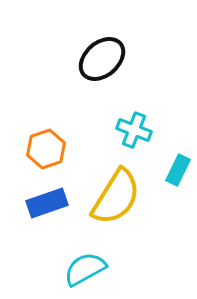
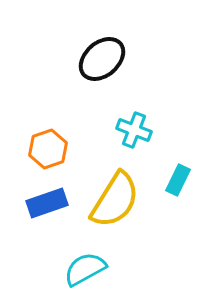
orange hexagon: moved 2 px right
cyan rectangle: moved 10 px down
yellow semicircle: moved 1 px left, 3 px down
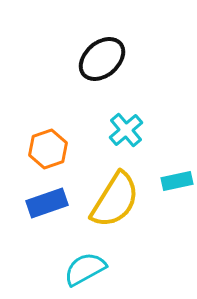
cyan cross: moved 8 px left; rotated 28 degrees clockwise
cyan rectangle: moved 1 px left, 1 px down; rotated 52 degrees clockwise
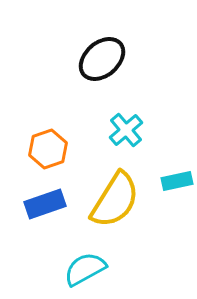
blue rectangle: moved 2 px left, 1 px down
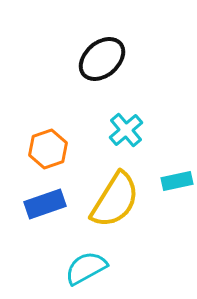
cyan semicircle: moved 1 px right, 1 px up
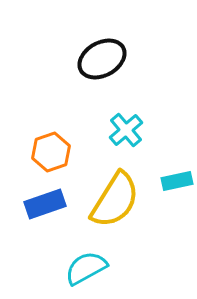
black ellipse: rotated 12 degrees clockwise
orange hexagon: moved 3 px right, 3 px down
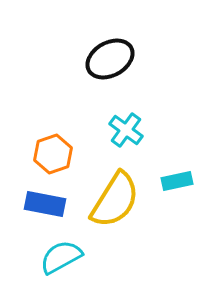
black ellipse: moved 8 px right
cyan cross: rotated 12 degrees counterclockwise
orange hexagon: moved 2 px right, 2 px down
blue rectangle: rotated 30 degrees clockwise
cyan semicircle: moved 25 px left, 11 px up
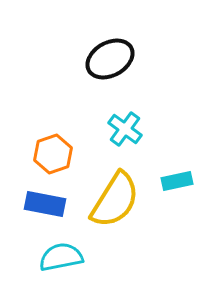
cyan cross: moved 1 px left, 1 px up
cyan semicircle: rotated 18 degrees clockwise
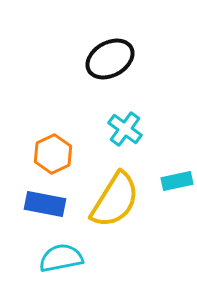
orange hexagon: rotated 6 degrees counterclockwise
cyan semicircle: moved 1 px down
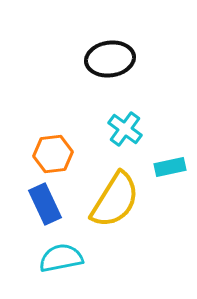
black ellipse: rotated 21 degrees clockwise
orange hexagon: rotated 18 degrees clockwise
cyan rectangle: moved 7 px left, 14 px up
blue rectangle: rotated 54 degrees clockwise
